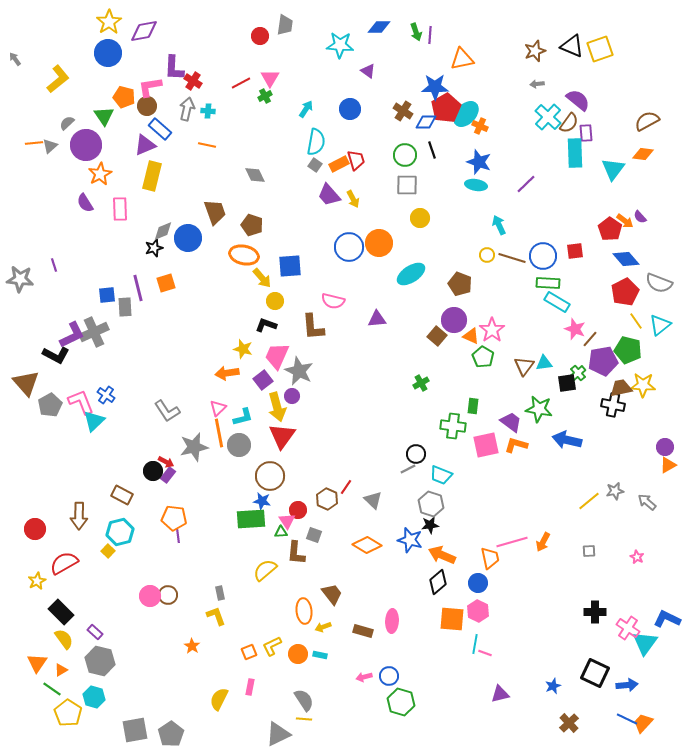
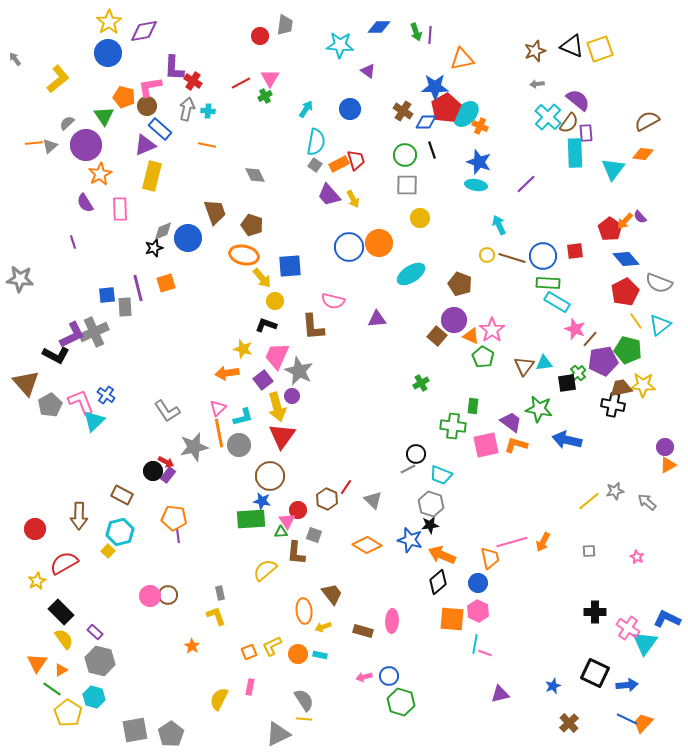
orange arrow at (625, 221): rotated 96 degrees clockwise
purple line at (54, 265): moved 19 px right, 23 px up
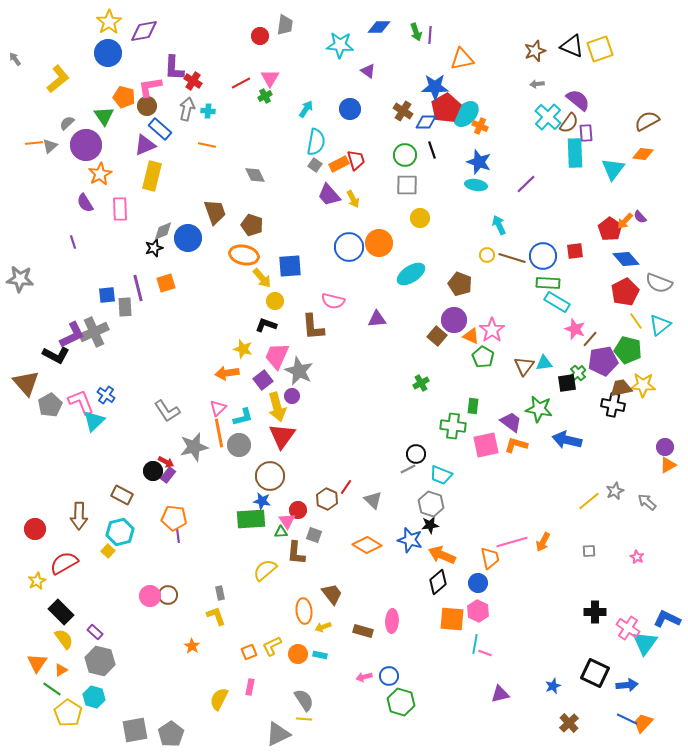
gray star at (615, 491): rotated 12 degrees counterclockwise
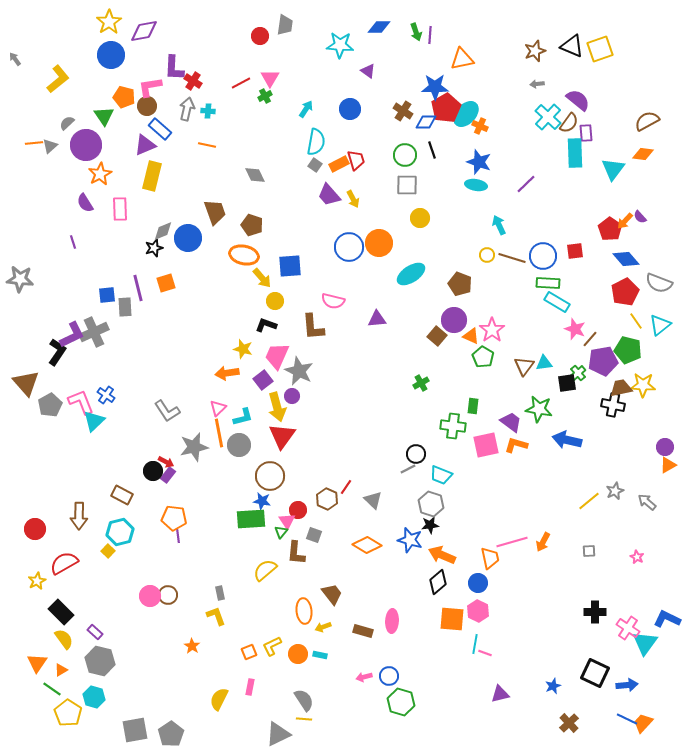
blue circle at (108, 53): moved 3 px right, 2 px down
black L-shape at (56, 355): moved 1 px right, 3 px up; rotated 84 degrees counterclockwise
green triangle at (281, 532): rotated 48 degrees counterclockwise
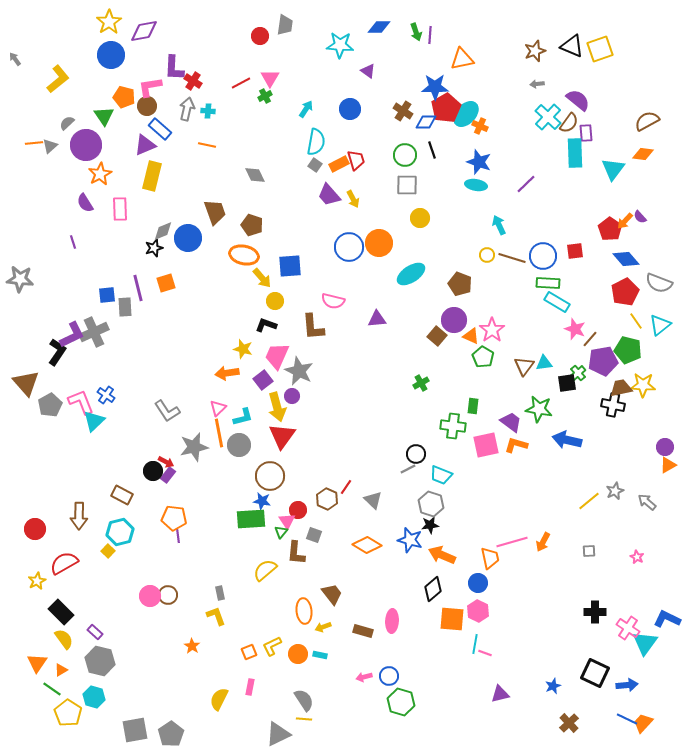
black diamond at (438, 582): moved 5 px left, 7 px down
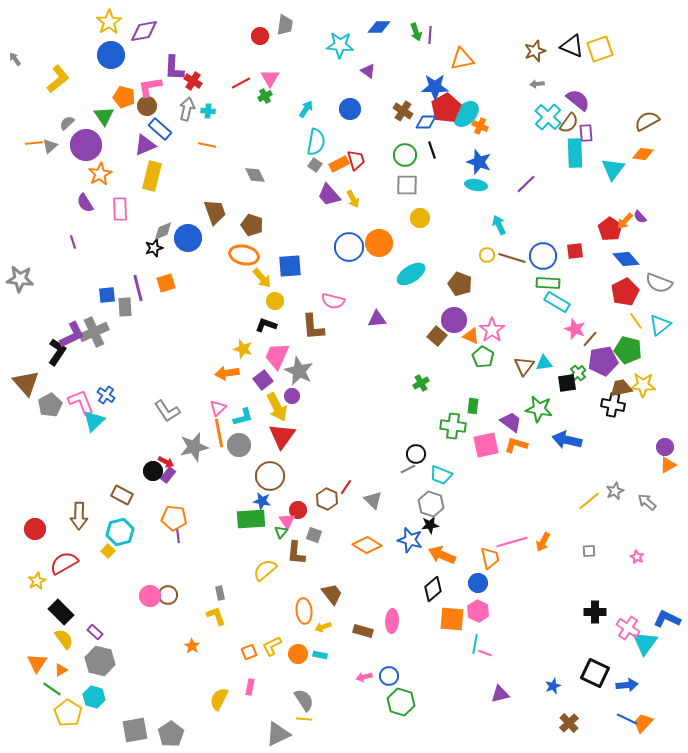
yellow arrow at (277, 407): rotated 12 degrees counterclockwise
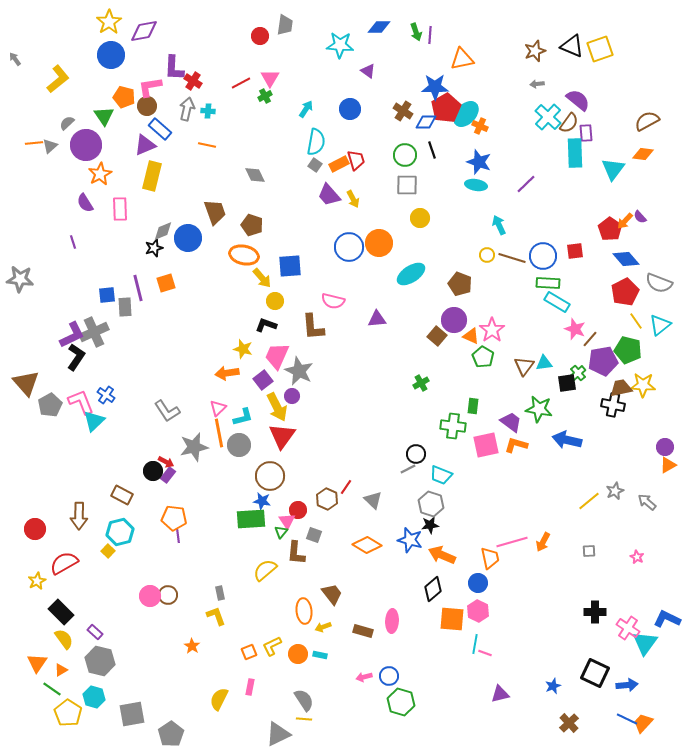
black L-shape at (57, 352): moved 19 px right, 5 px down
gray square at (135, 730): moved 3 px left, 16 px up
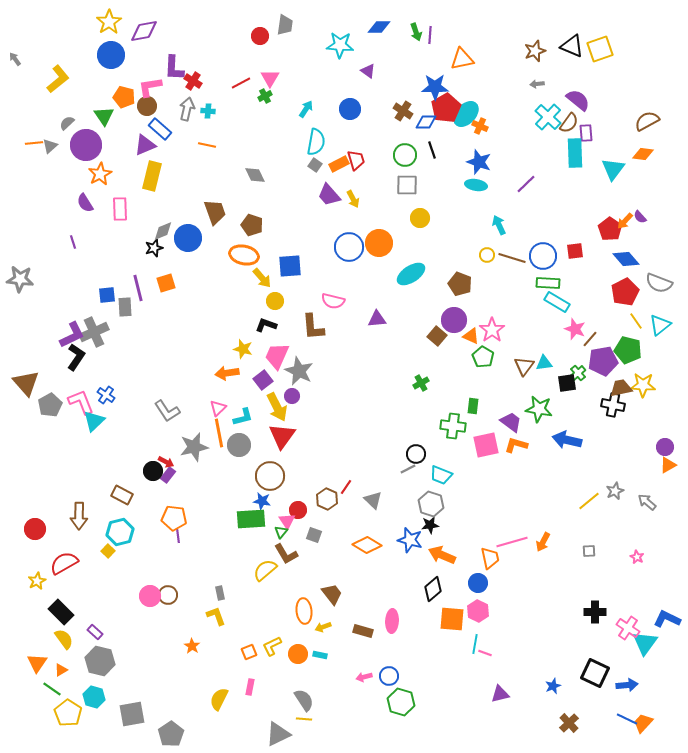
brown L-shape at (296, 553): moved 10 px left, 1 px down; rotated 35 degrees counterclockwise
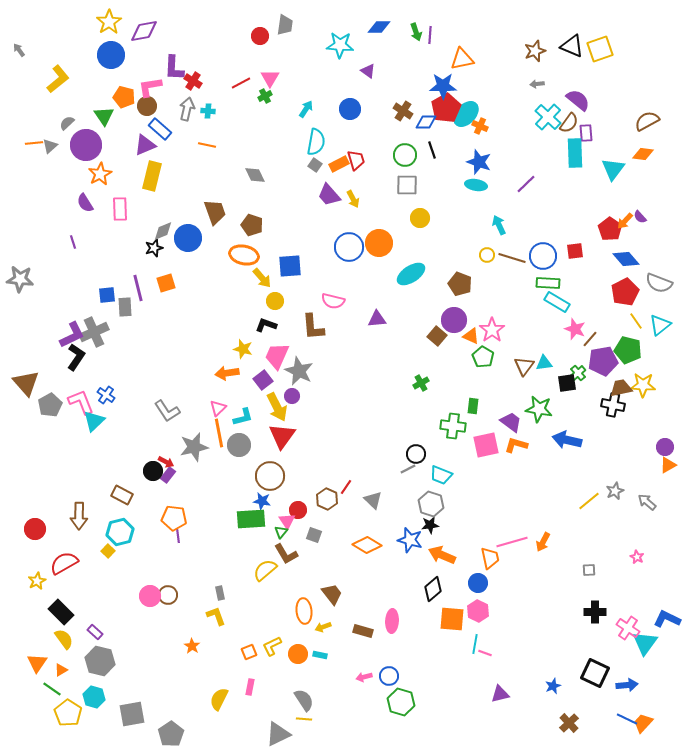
gray arrow at (15, 59): moved 4 px right, 9 px up
blue star at (435, 87): moved 8 px right, 1 px up
gray square at (589, 551): moved 19 px down
